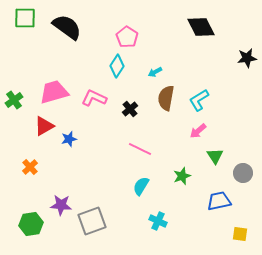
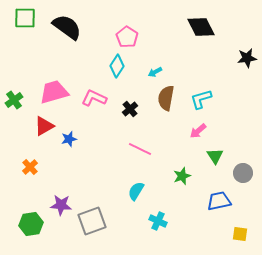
cyan L-shape: moved 2 px right, 1 px up; rotated 15 degrees clockwise
cyan semicircle: moved 5 px left, 5 px down
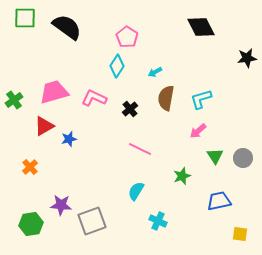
gray circle: moved 15 px up
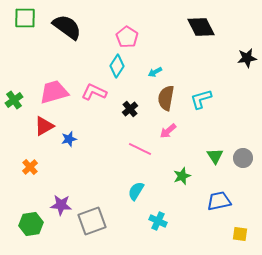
pink L-shape: moved 6 px up
pink arrow: moved 30 px left
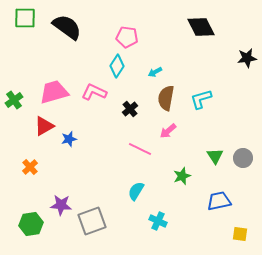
pink pentagon: rotated 25 degrees counterclockwise
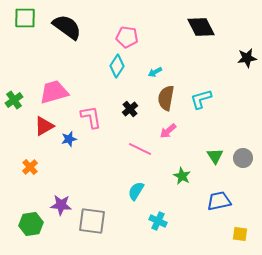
pink L-shape: moved 3 px left, 25 px down; rotated 55 degrees clockwise
green star: rotated 24 degrees counterclockwise
gray square: rotated 28 degrees clockwise
